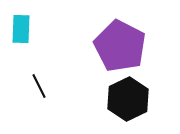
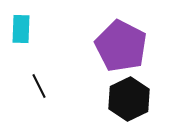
purple pentagon: moved 1 px right
black hexagon: moved 1 px right
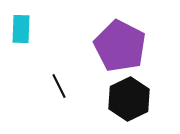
purple pentagon: moved 1 px left
black line: moved 20 px right
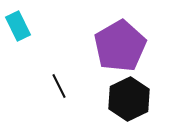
cyan rectangle: moved 3 px left, 3 px up; rotated 28 degrees counterclockwise
purple pentagon: rotated 15 degrees clockwise
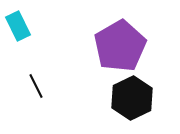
black line: moved 23 px left
black hexagon: moved 3 px right, 1 px up
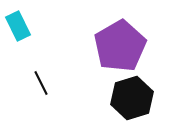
black line: moved 5 px right, 3 px up
black hexagon: rotated 9 degrees clockwise
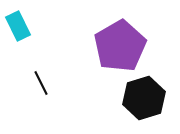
black hexagon: moved 12 px right
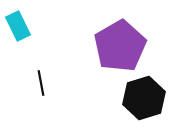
black line: rotated 15 degrees clockwise
